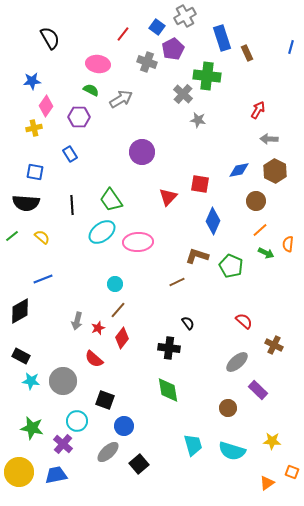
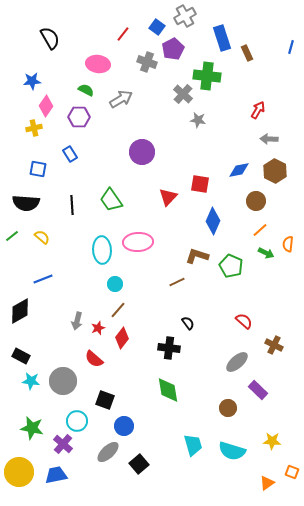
green semicircle at (91, 90): moved 5 px left
blue square at (35, 172): moved 3 px right, 3 px up
cyan ellipse at (102, 232): moved 18 px down; rotated 56 degrees counterclockwise
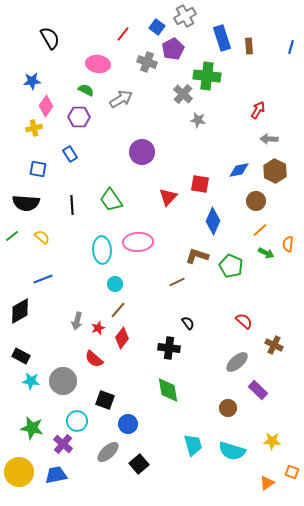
brown rectangle at (247, 53): moved 2 px right, 7 px up; rotated 21 degrees clockwise
blue circle at (124, 426): moved 4 px right, 2 px up
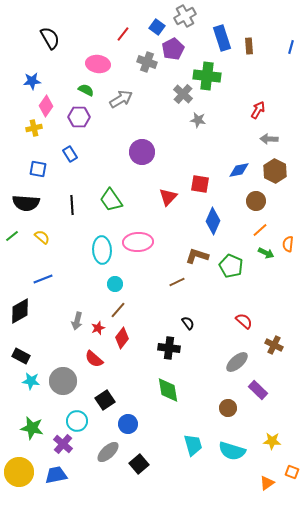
black square at (105, 400): rotated 36 degrees clockwise
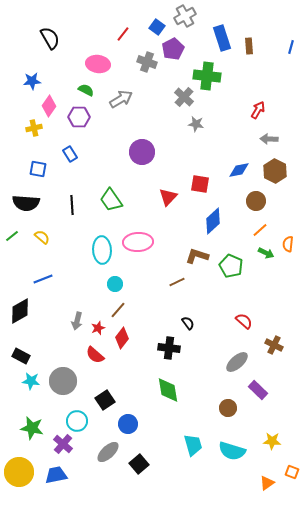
gray cross at (183, 94): moved 1 px right, 3 px down
pink diamond at (46, 106): moved 3 px right
gray star at (198, 120): moved 2 px left, 4 px down
blue diamond at (213, 221): rotated 24 degrees clockwise
red semicircle at (94, 359): moved 1 px right, 4 px up
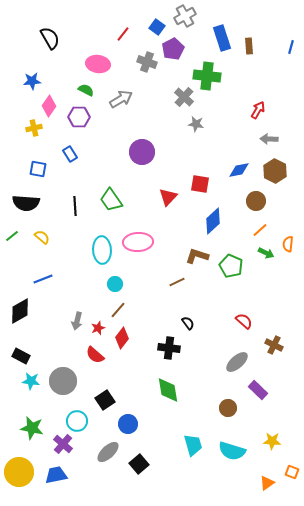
black line at (72, 205): moved 3 px right, 1 px down
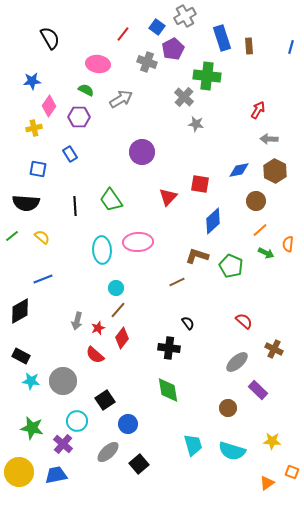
cyan circle at (115, 284): moved 1 px right, 4 px down
brown cross at (274, 345): moved 4 px down
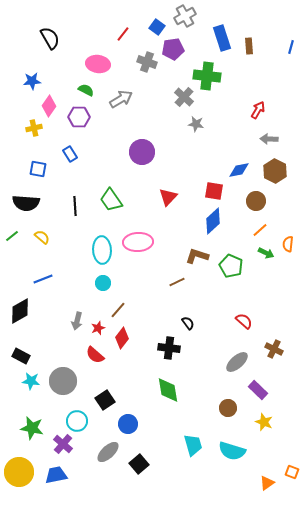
purple pentagon at (173, 49): rotated 20 degrees clockwise
red square at (200, 184): moved 14 px right, 7 px down
cyan circle at (116, 288): moved 13 px left, 5 px up
yellow star at (272, 441): moved 8 px left, 19 px up; rotated 18 degrees clockwise
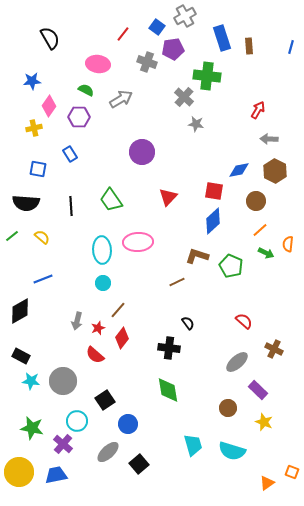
black line at (75, 206): moved 4 px left
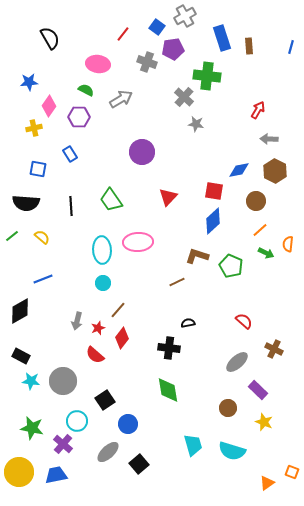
blue star at (32, 81): moved 3 px left, 1 px down
black semicircle at (188, 323): rotated 64 degrees counterclockwise
